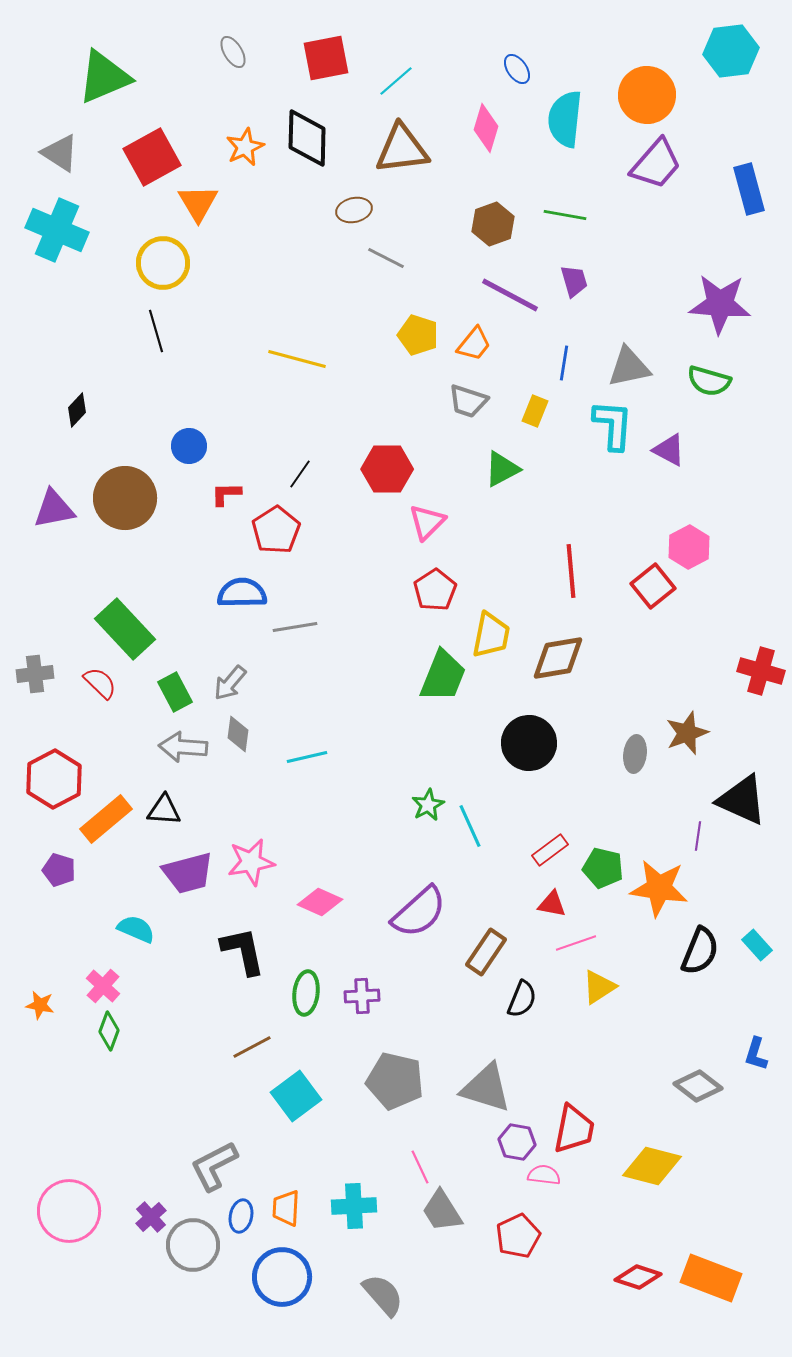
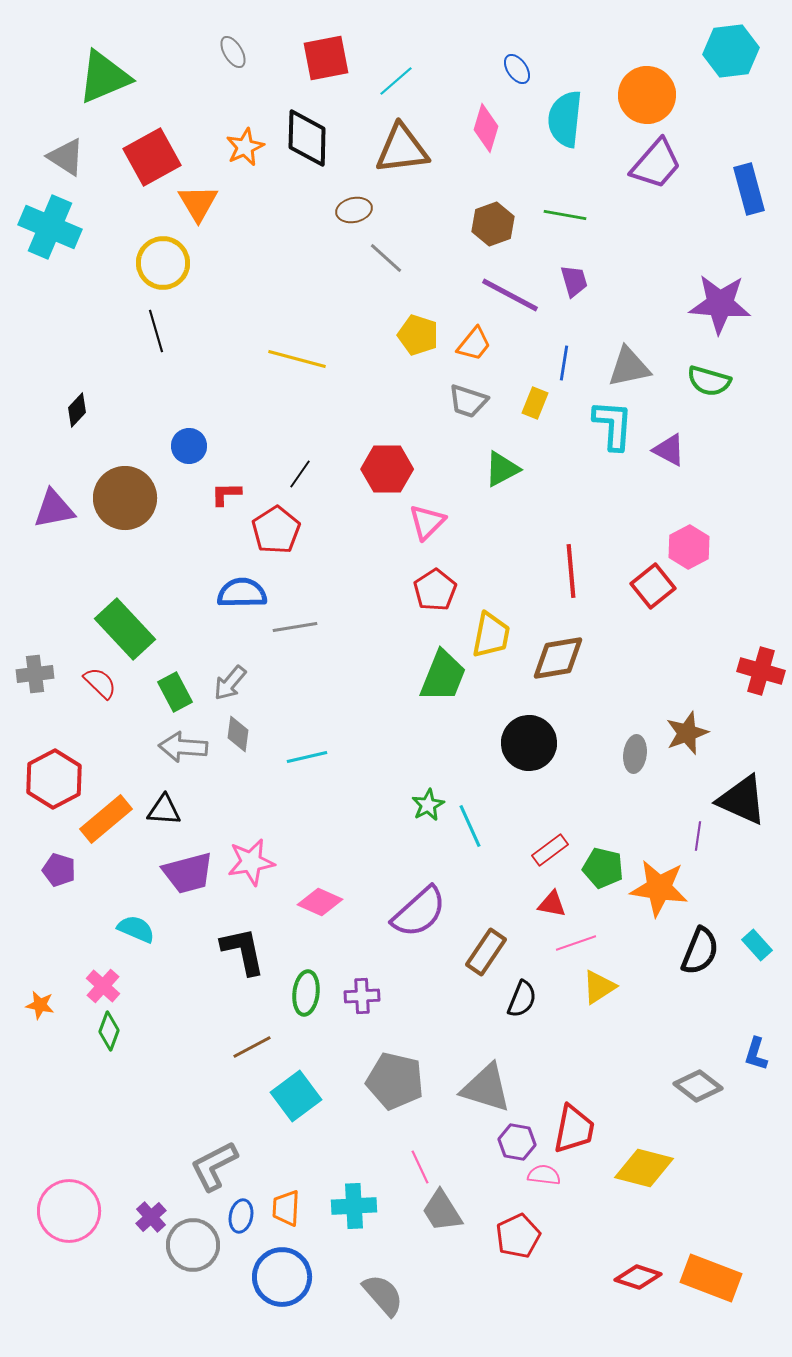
gray triangle at (60, 153): moved 6 px right, 4 px down
cyan cross at (57, 230): moved 7 px left, 3 px up
gray line at (386, 258): rotated 15 degrees clockwise
yellow rectangle at (535, 411): moved 8 px up
yellow diamond at (652, 1166): moved 8 px left, 2 px down
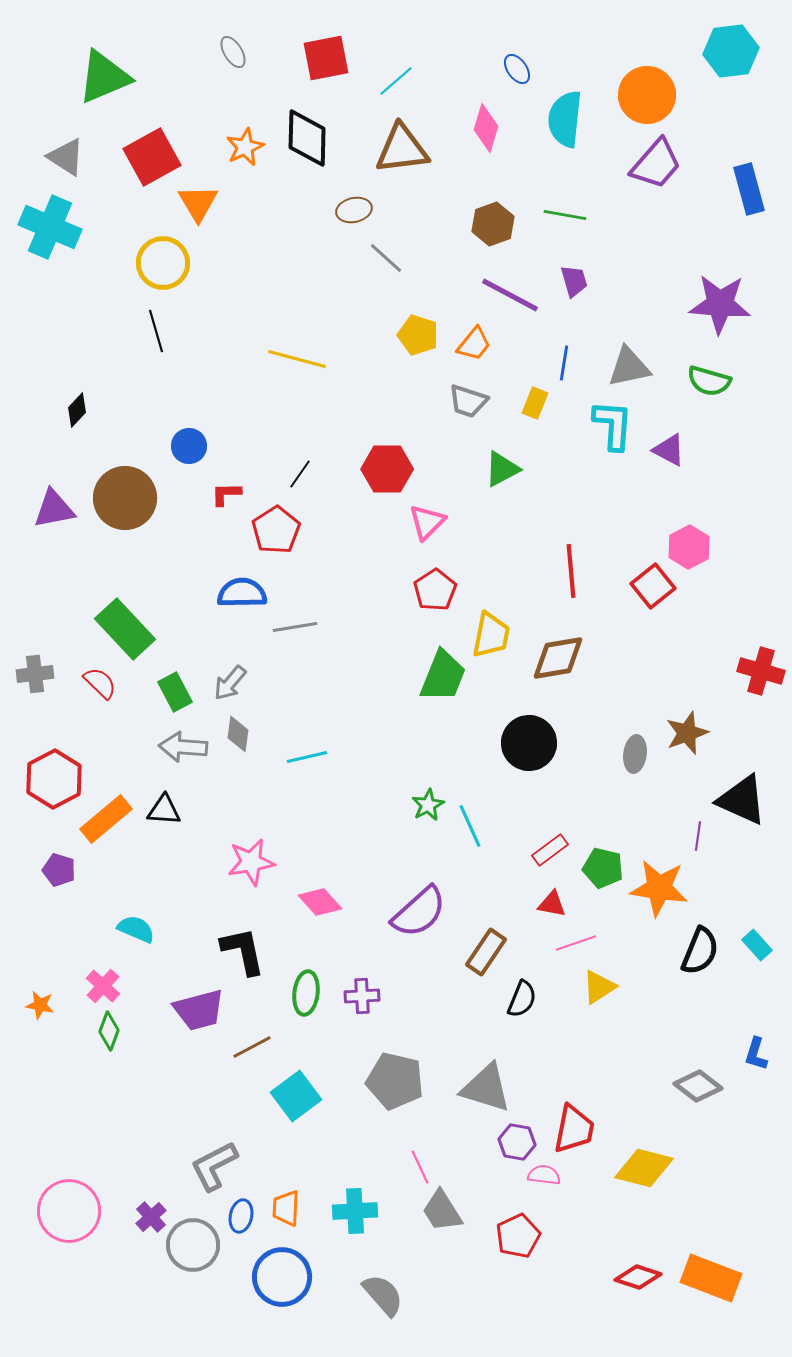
purple trapezoid at (188, 873): moved 11 px right, 137 px down
pink diamond at (320, 902): rotated 24 degrees clockwise
cyan cross at (354, 1206): moved 1 px right, 5 px down
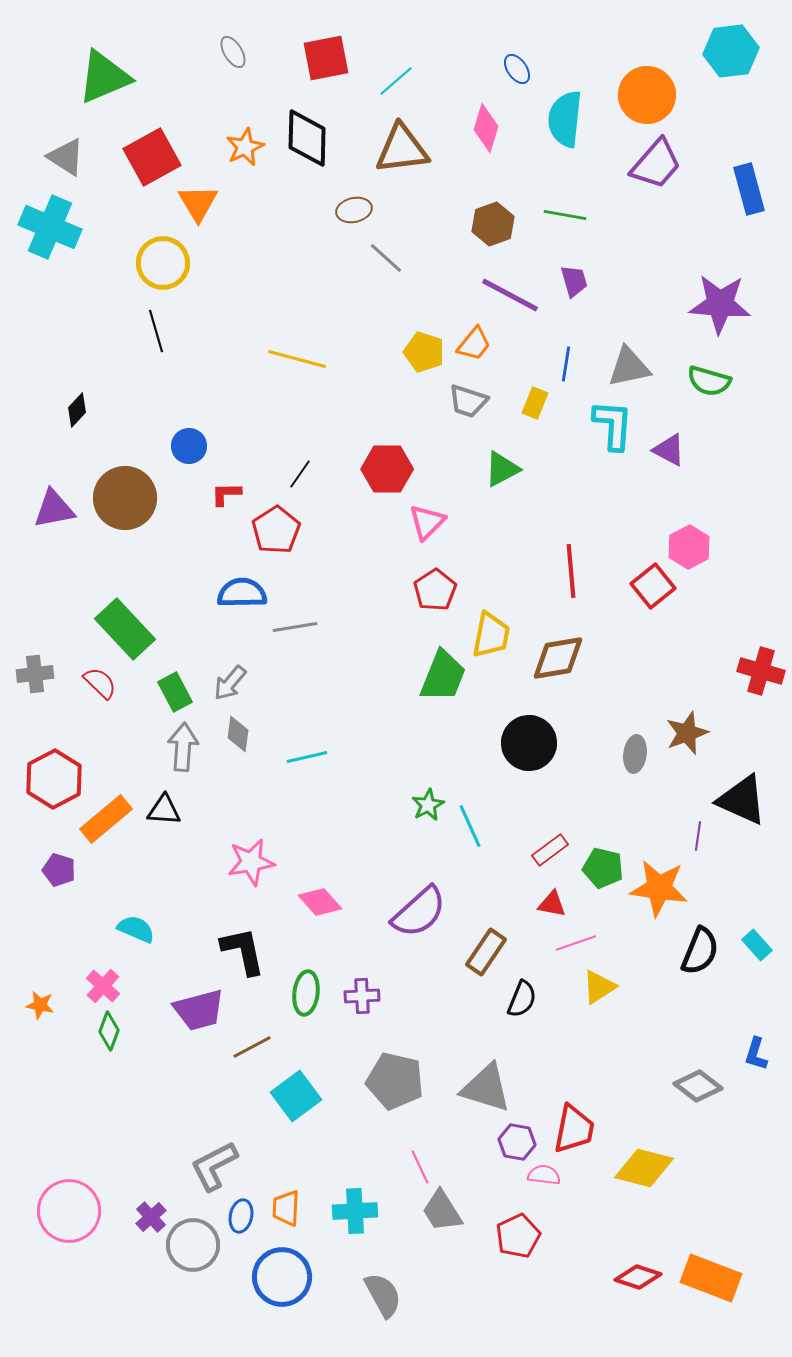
yellow pentagon at (418, 335): moved 6 px right, 17 px down
blue line at (564, 363): moved 2 px right, 1 px down
gray arrow at (183, 747): rotated 90 degrees clockwise
gray semicircle at (383, 1295): rotated 12 degrees clockwise
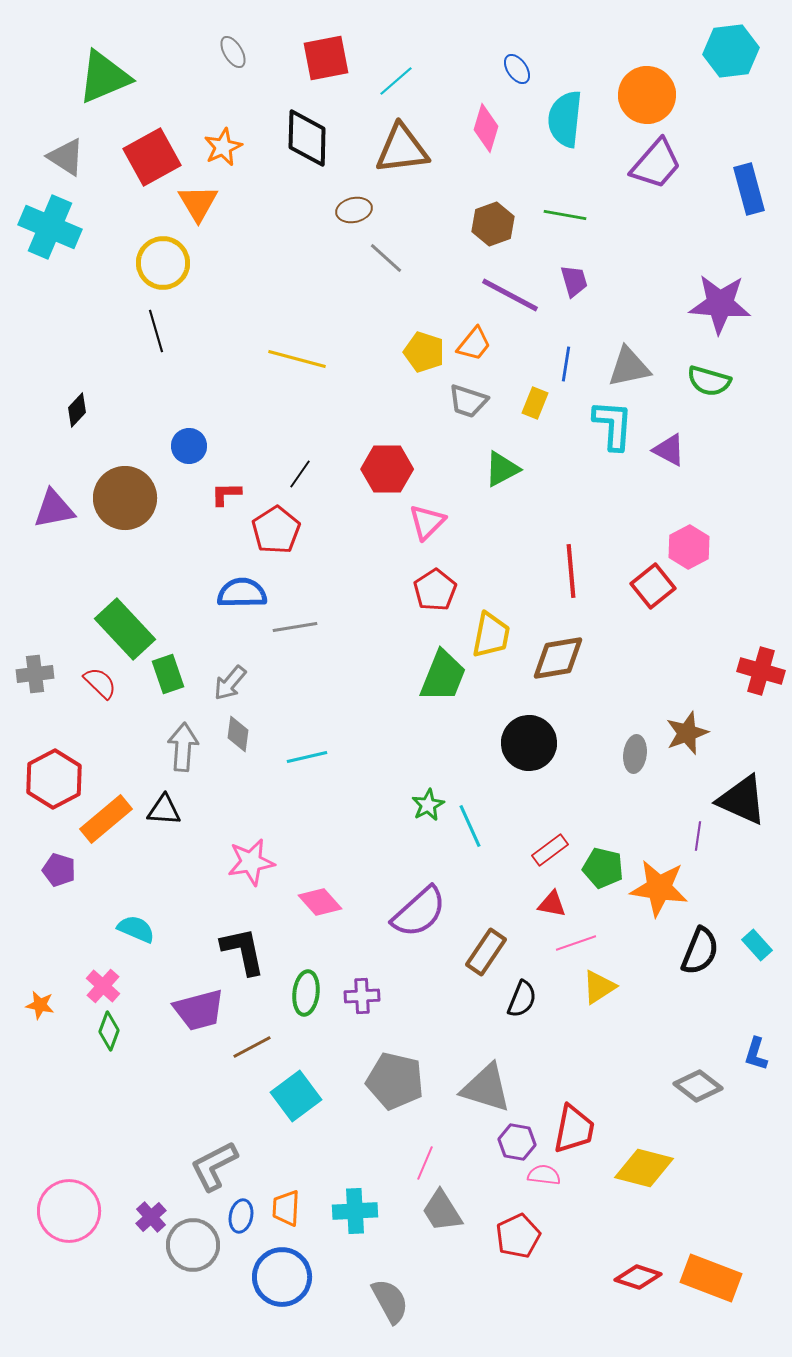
orange star at (245, 147): moved 22 px left
green rectangle at (175, 692): moved 7 px left, 18 px up; rotated 9 degrees clockwise
pink line at (420, 1167): moved 5 px right, 4 px up; rotated 48 degrees clockwise
gray semicircle at (383, 1295): moved 7 px right, 6 px down
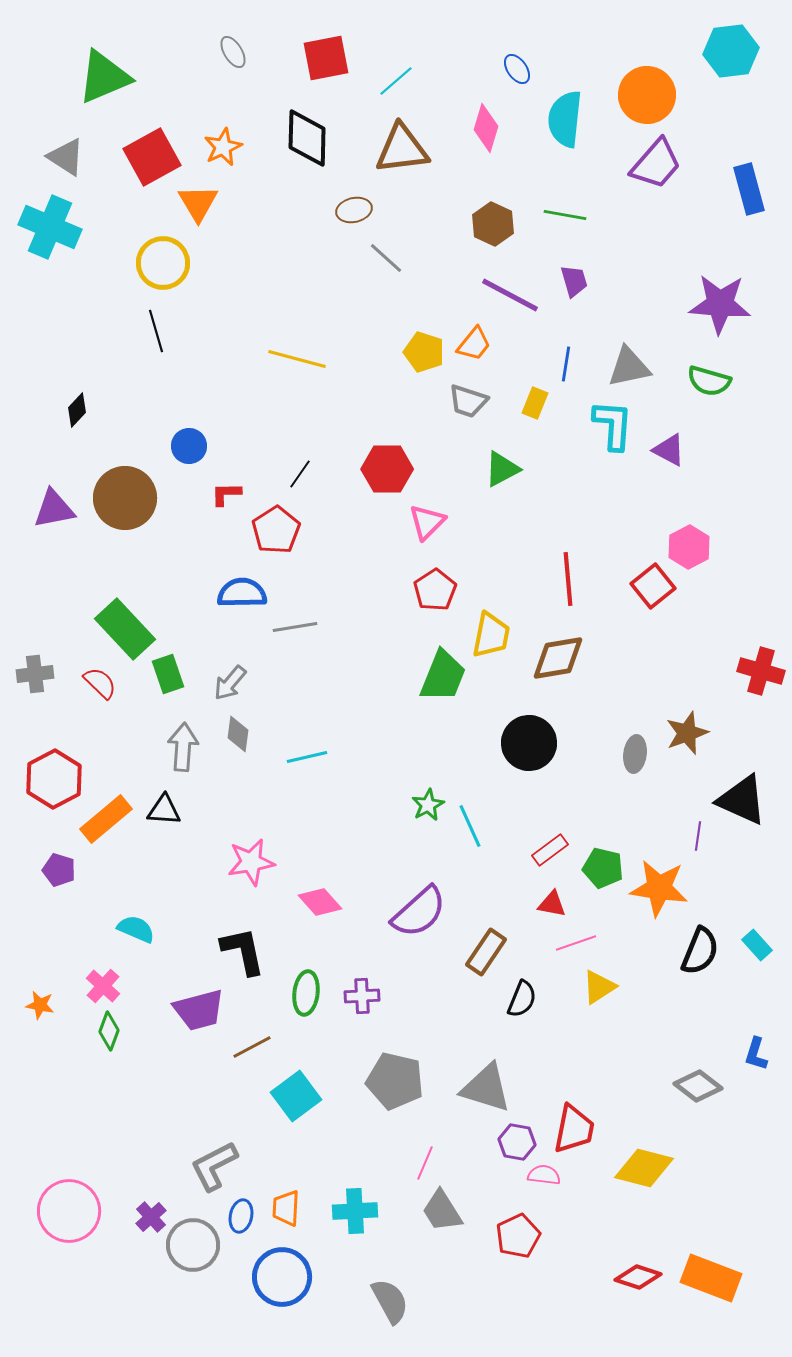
brown hexagon at (493, 224): rotated 15 degrees counterclockwise
red line at (571, 571): moved 3 px left, 8 px down
